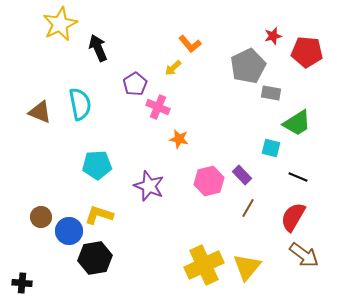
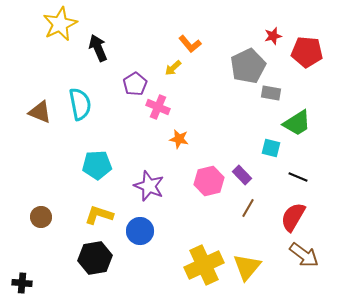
blue circle: moved 71 px right
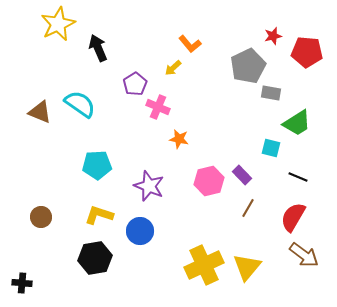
yellow star: moved 2 px left
cyan semicircle: rotated 44 degrees counterclockwise
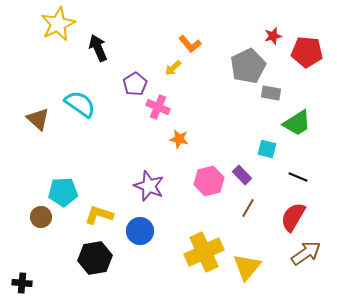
brown triangle: moved 2 px left, 7 px down; rotated 20 degrees clockwise
cyan square: moved 4 px left, 1 px down
cyan pentagon: moved 34 px left, 27 px down
brown arrow: moved 2 px right, 2 px up; rotated 72 degrees counterclockwise
yellow cross: moved 13 px up
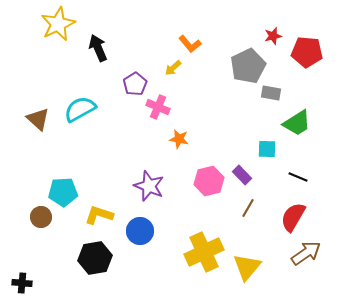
cyan semicircle: moved 5 px down; rotated 64 degrees counterclockwise
cyan square: rotated 12 degrees counterclockwise
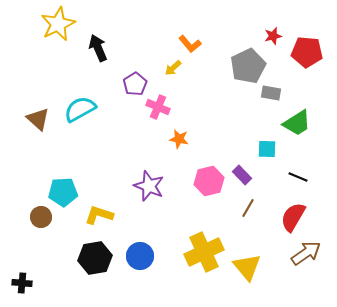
blue circle: moved 25 px down
yellow triangle: rotated 20 degrees counterclockwise
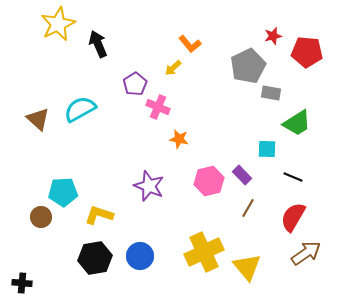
black arrow: moved 4 px up
black line: moved 5 px left
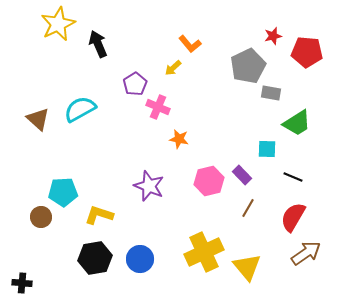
blue circle: moved 3 px down
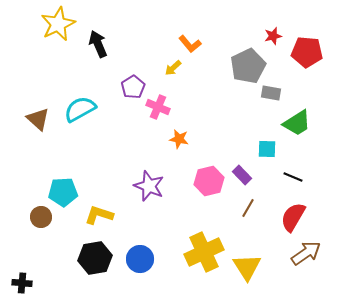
purple pentagon: moved 2 px left, 3 px down
yellow triangle: rotated 8 degrees clockwise
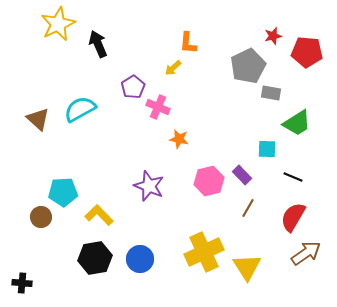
orange L-shape: moved 2 px left, 1 px up; rotated 45 degrees clockwise
yellow L-shape: rotated 28 degrees clockwise
